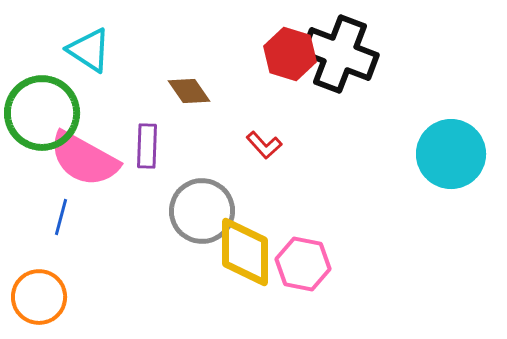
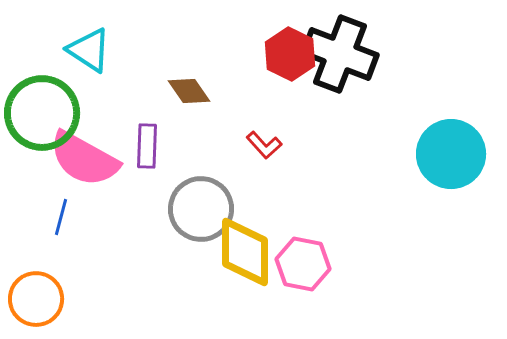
red hexagon: rotated 9 degrees clockwise
gray circle: moved 1 px left, 2 px up
orange circle: moved 3 px left, 2 px down
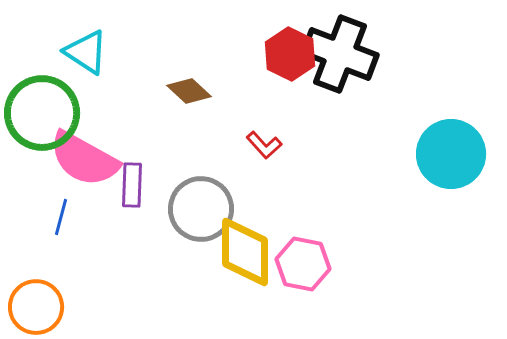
cyan triangle: moved 3 px left, 2 px down
brown diamond: rotated 12 degrees counterclockwise
purple rectangle: moved 15 px left, 39 px down
orange circle: moved 8 px down
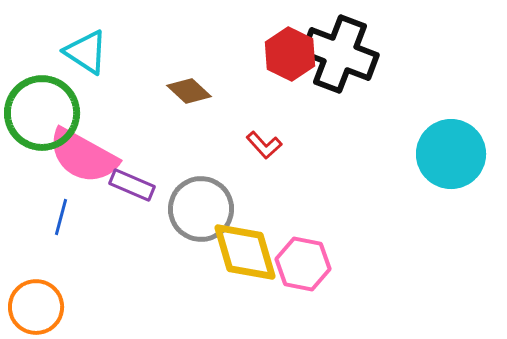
pink semicircle: moved 1 px left, 3 px up
purple rectangle: rotated 69 degrees counterclockwise
yellow diamond: rotated 16 degrees counterclockwise
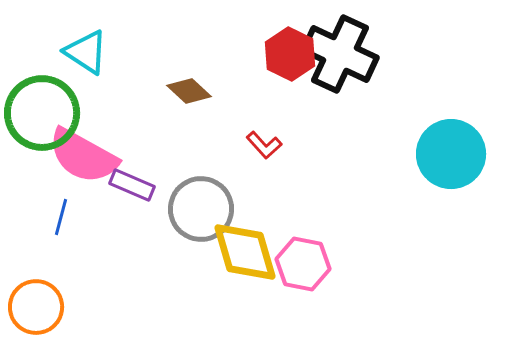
black cross: rotated 4 degrees clockwise
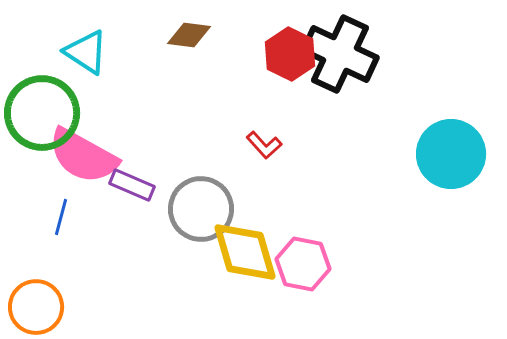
brown diamond: moved 56 px up; rotated 36 degrees counterclockwise
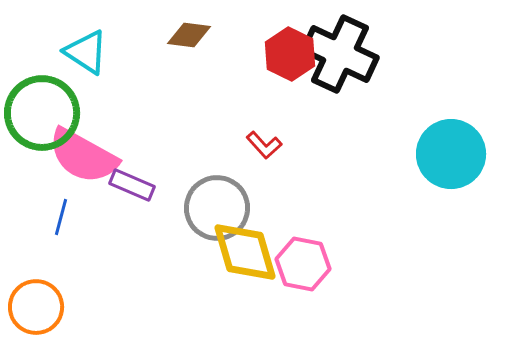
gray circle: moved 16 px right, 1 px up
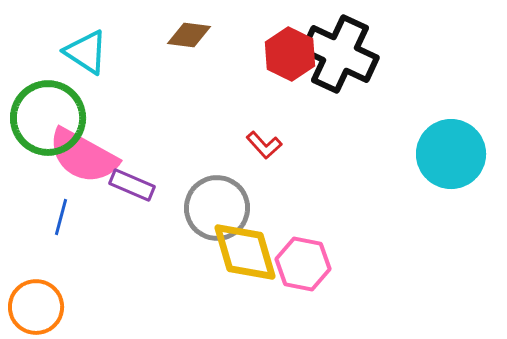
green circle: moved 6 px right, 5 px down
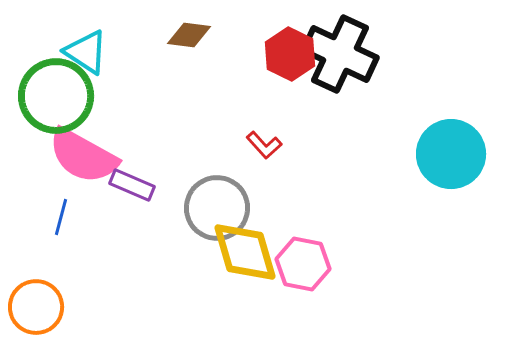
green circle: moved 8 px right, 22 px up
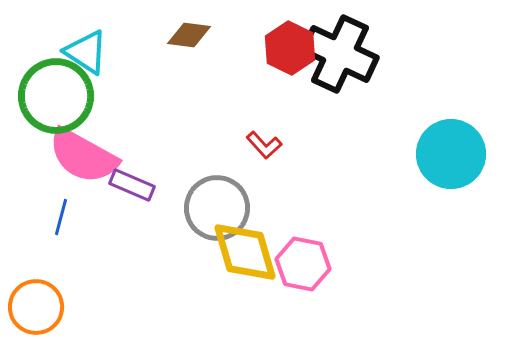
red hexagon: moved 6 px up
